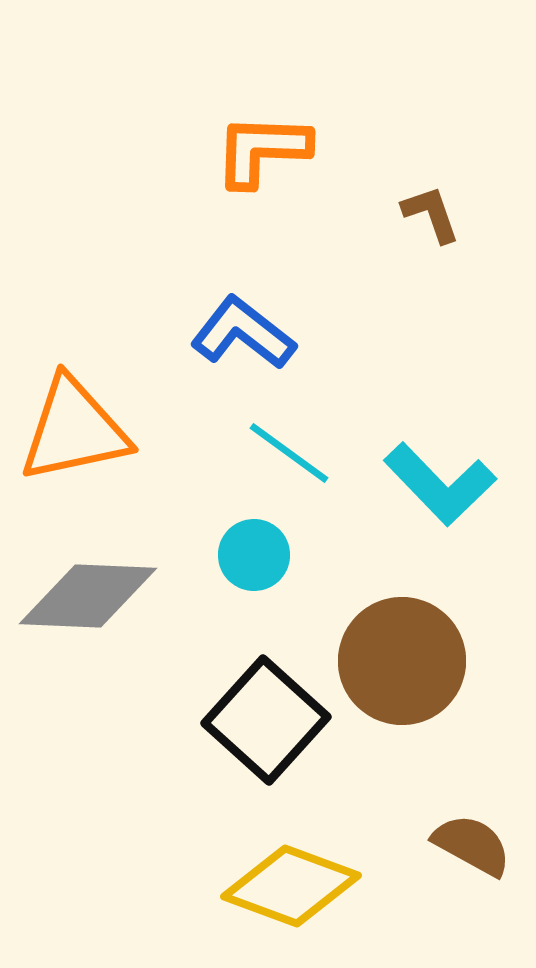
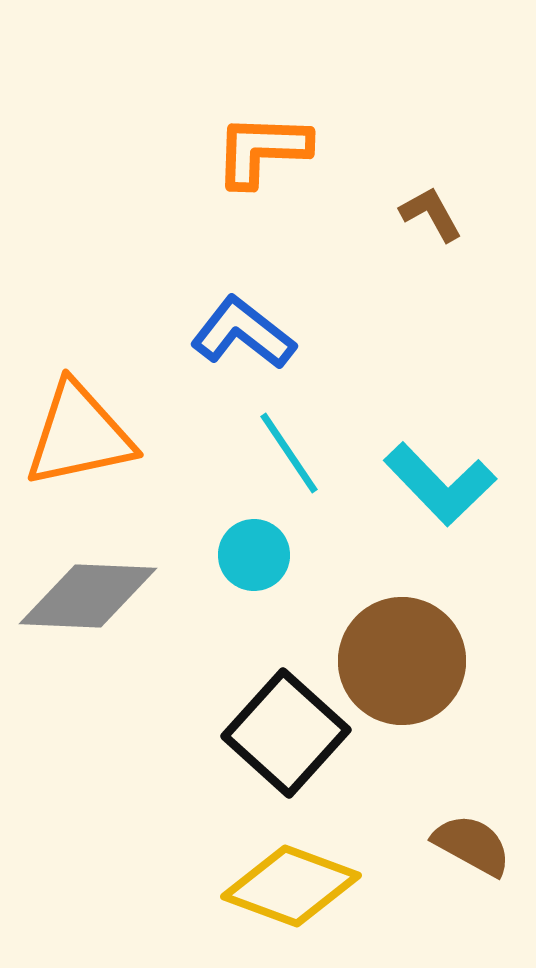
brown L-shape: rotated 10 degrees counterclockwise
orange triangle: moved 5 px right, 5 px down
cyan line: rotated 20 degrees clockwise
black square: moved 20 px right, 13 px down
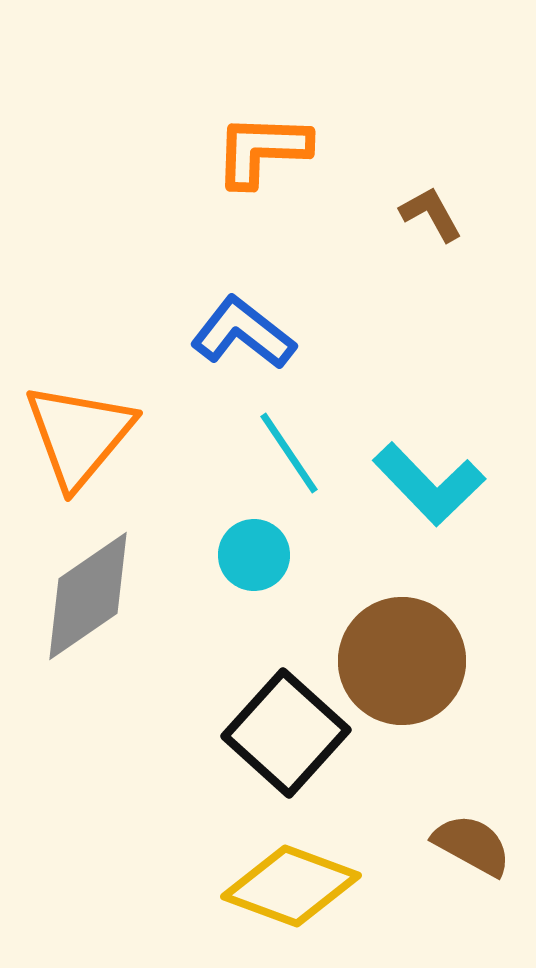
orange triangle: rotated 38 degrees counterclockwise
cyan L-shape: moved 11 px left
gray diamond: rotated 37 degrees counterclockwise
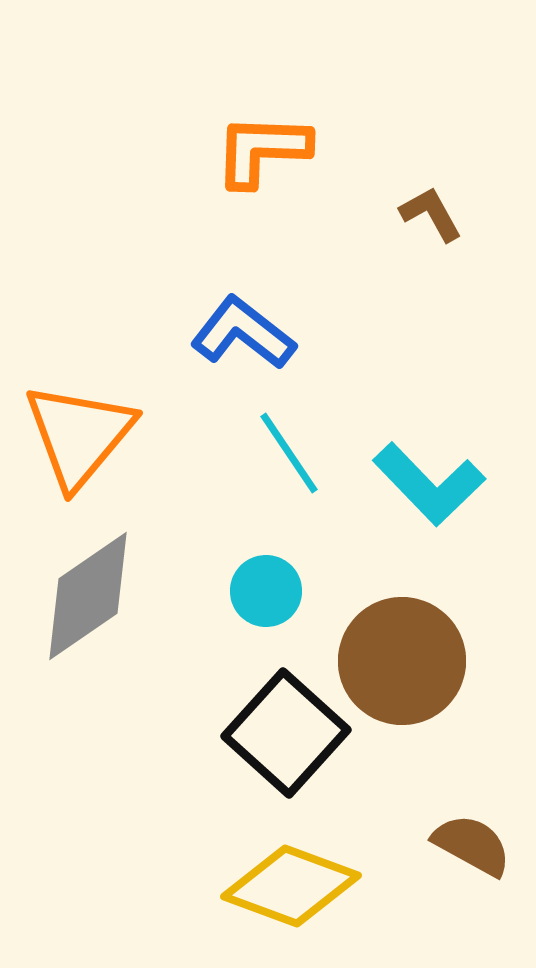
cyan circle: moved 12 px right, 36 px down
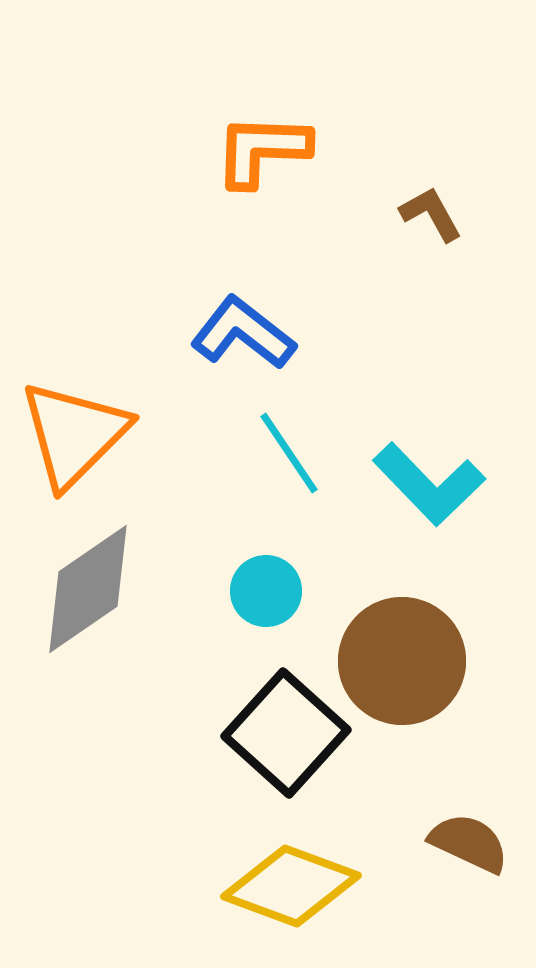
orange triangle: moved 5 px left, 1 px up; rotated 5 degrees clockwise
gray diamond: moved 7 px up
brown semicircle: moved 3 px left, 2 px up; rotated 4 degrees counterclockwise
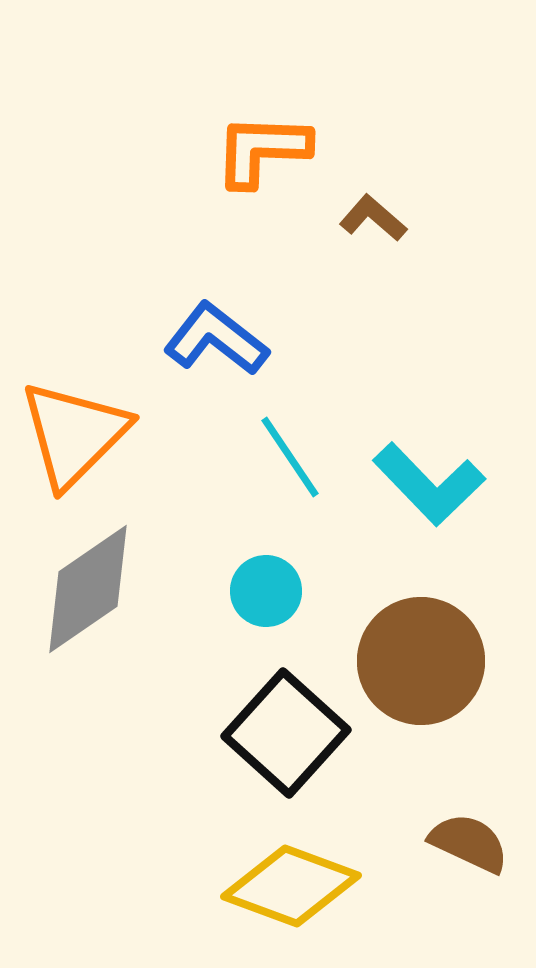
brown L-shape: moved 58 px left, 4 px down; rotated 20 degrees counterclockwise
blue L-shape: moved 27 px left, 6 px down
cyan line: moved 1 px right, 4 px down
brown circle: moved 19 px right
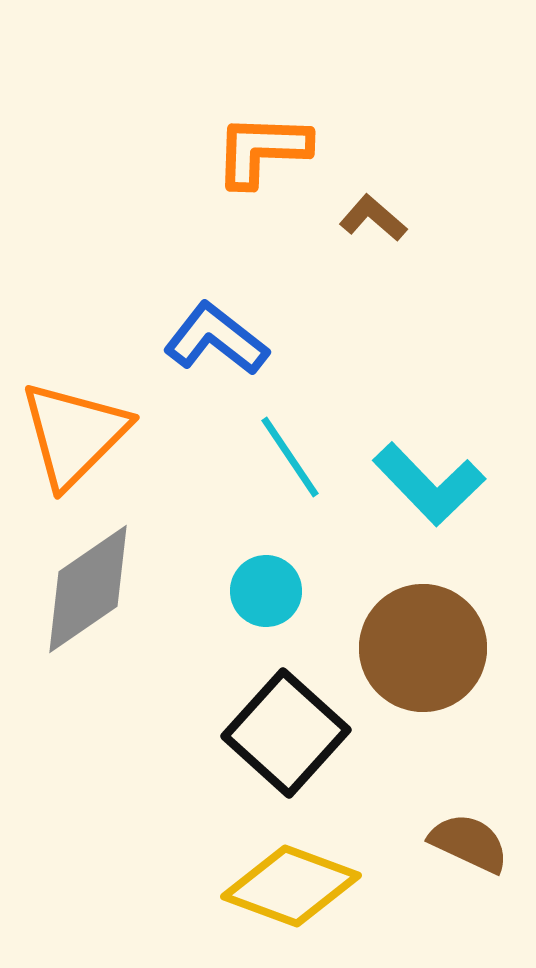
brown circle: moved 2 px right, 13 px up
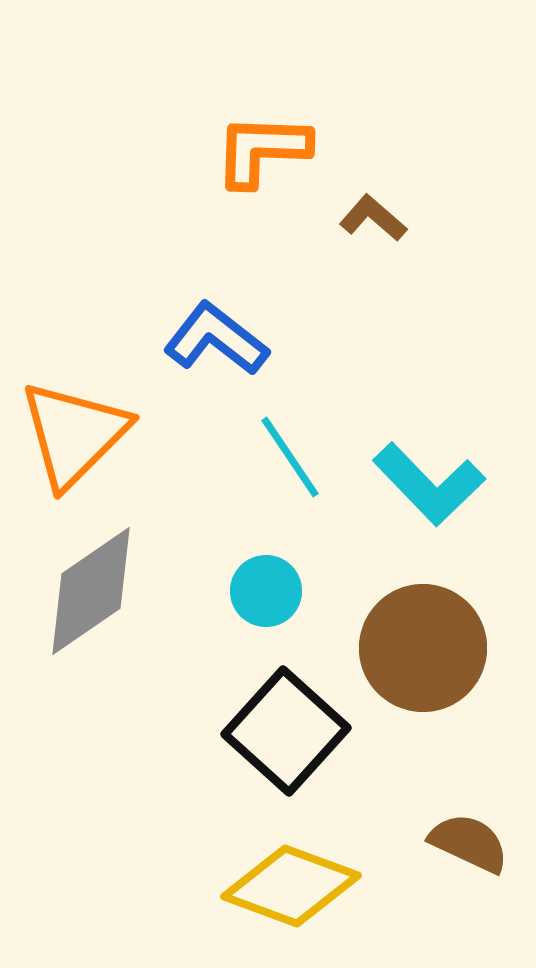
gray diamond: moved 3 px right, 2 px down
black square: moved 2 px up
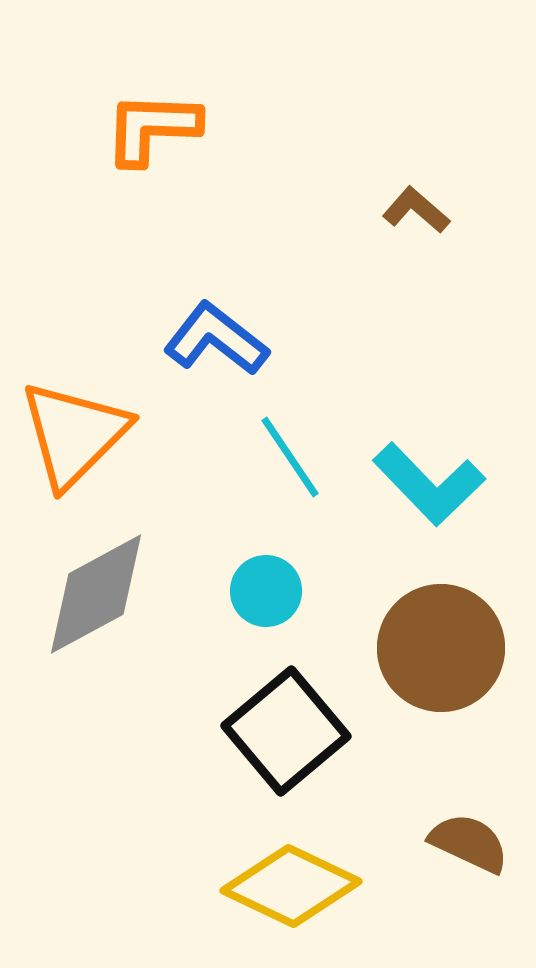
orange L-shape: moved 110 px left, 22 px up
brown L-shape: moved 43 px right, 8 px up
gray diamond: moved 5 px right, 3 px down; rotated 6 degrees clockwise
brown circle: moved 18 px right
black square: rotated 8 degrees clockwise
yellow diamond: rotated 5 degrees clockwise
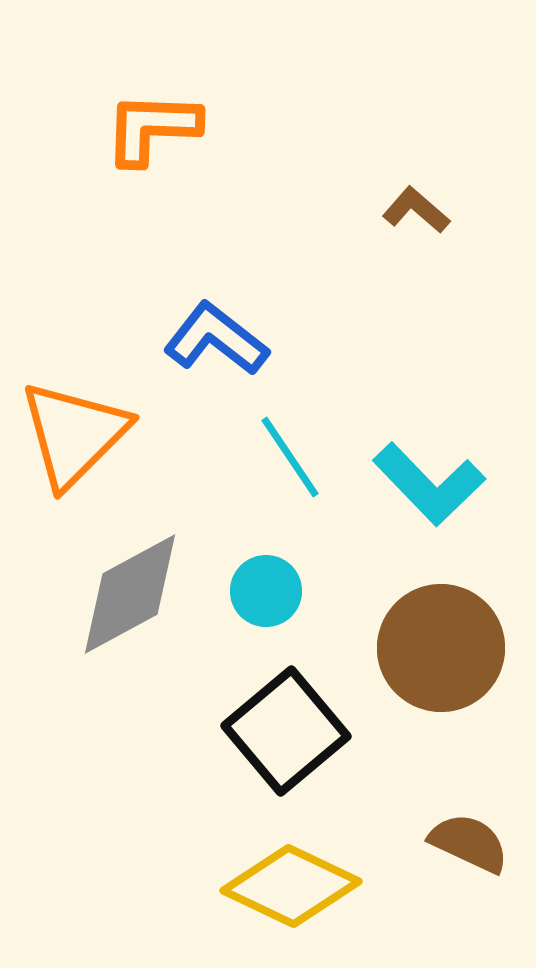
gray diamond: moved 34 px right
